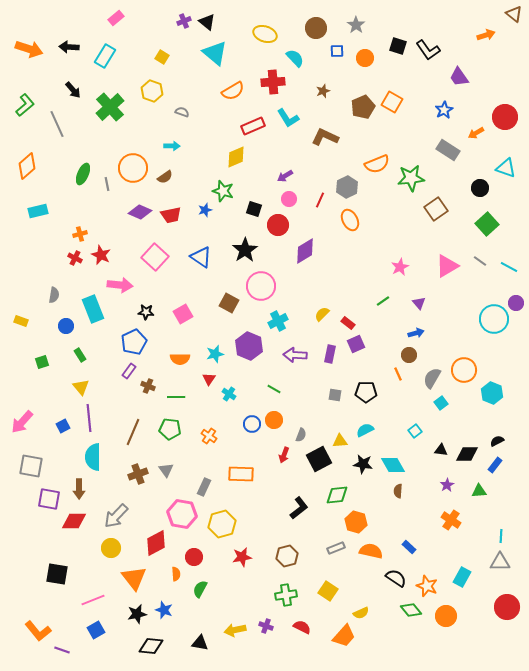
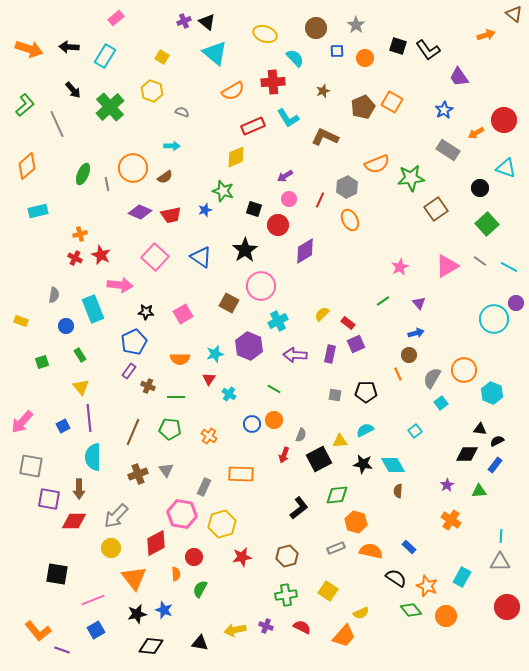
red circle at (505, 117): moved 1 px left, 3 px down
black triangle at (441, 450): moved 39 px right, 21 px up
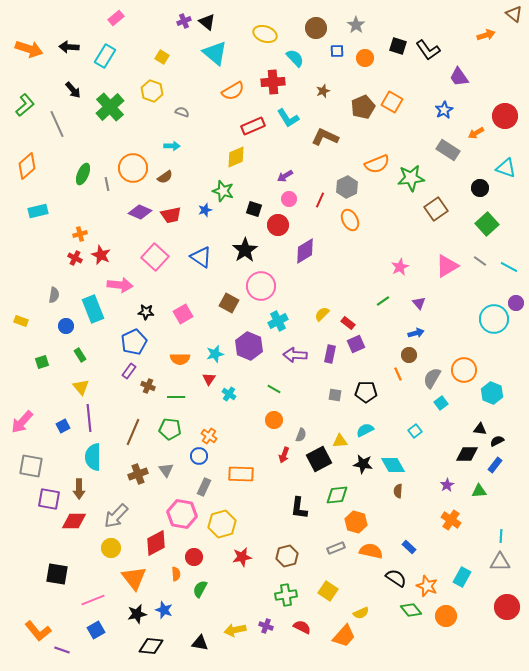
red circle at (504, 120): moved 1 px right, 4 px up
blue circle at (252, 424): moved 53 px left, 32 px down
black L-shape at (299, 508): rotated 135 degrees clockwise
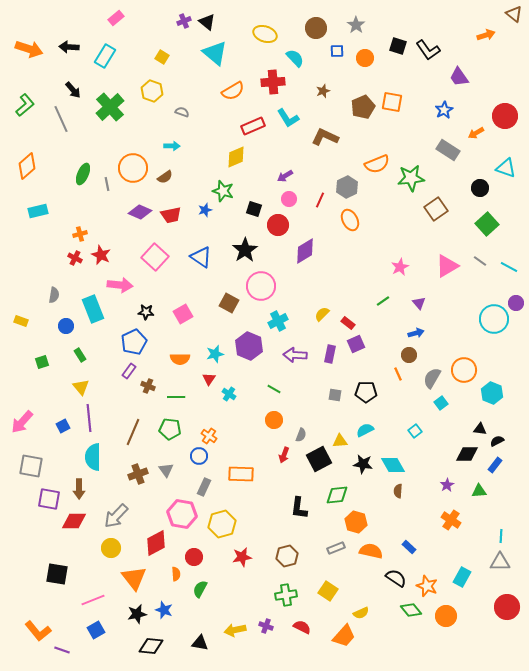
orange square at (392, 102): rotated 20 degrees counterclockwise
gray line at (57, 124): moved 4 px right, 5 px up
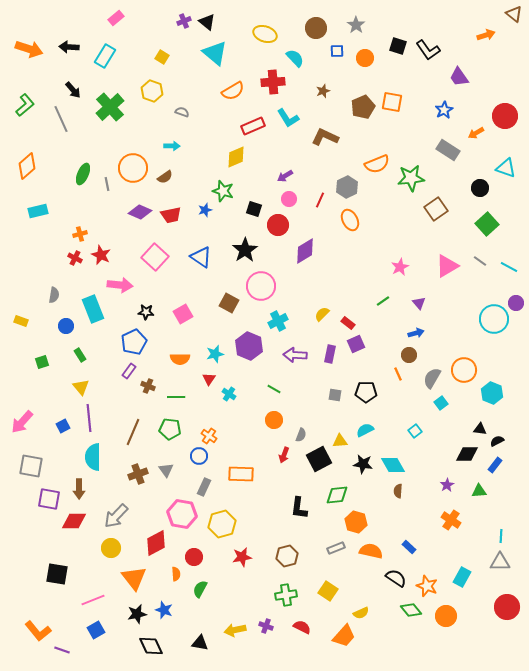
black diamond at (151, 646): rotated 60 degrees clockwise
